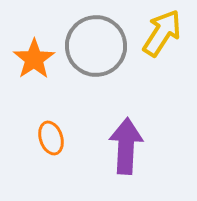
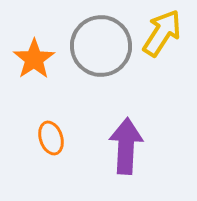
gray circle: moved 5 px right
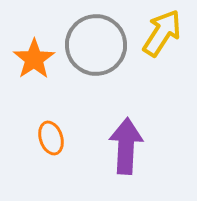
gray circle: moved 5 px left, 1 px up
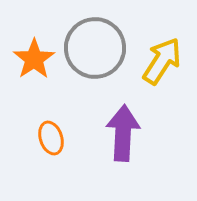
yellow arrow: moved 28 px down
gray circle: moved 1 px left, 3 px down
purple arrow: moved 3 px left, 13 px up
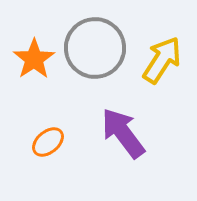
yellow arrow: moved 1 px up
purple arrow: rotated 40 degrees counterclockwise
orange ellipse: moved 3 px left, 4 px down; rotated 68 degrees clockwise
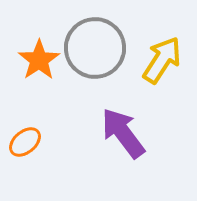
orange star: moved 5 px right, 1 px down
orange ellipse: moved 23 px left
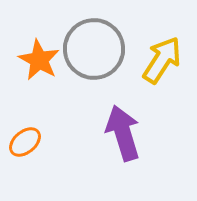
gray circle: moved 1 px left, 1 px down
orange star: rotated 9 degrees counterclockwise
purple arrow: rotated 20 degrees clockwise
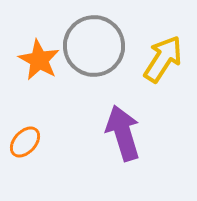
gray circle: moved 3 px up
yellow arrow: moved 1 px right, 1 px up
orange ellipse: rotated 8 degrees counterclockwise
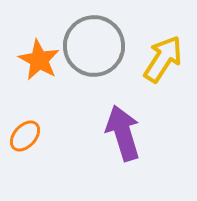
orange ellipse: moved 6 px up
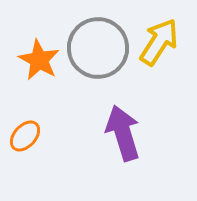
gray circle: moved 4 px right, 2 px down
yellow arrow: moved 4 px left, 17 px up
